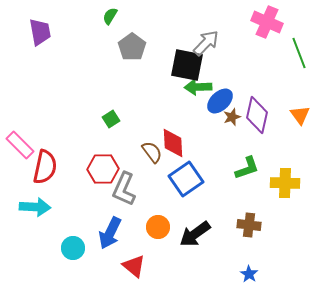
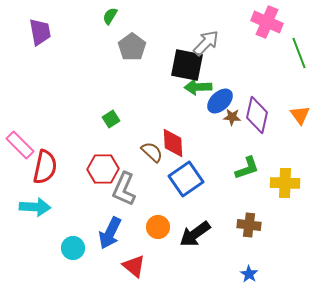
brown star: rotated 24 degrees clockwise
brown semicircle: rotated 10 degrees counterclockwise
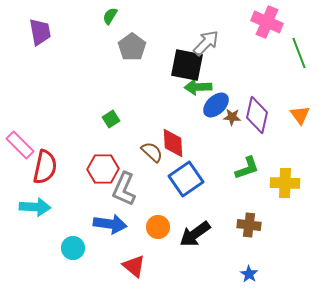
blue ellipse: moved 4 px left, 4 px down
blue arrow: moved 9 px up; rotated 108 degrees counterclockwise
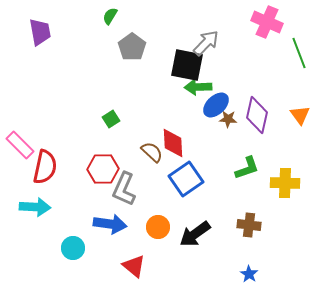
brown star: moved 4 px left, 2 px down
